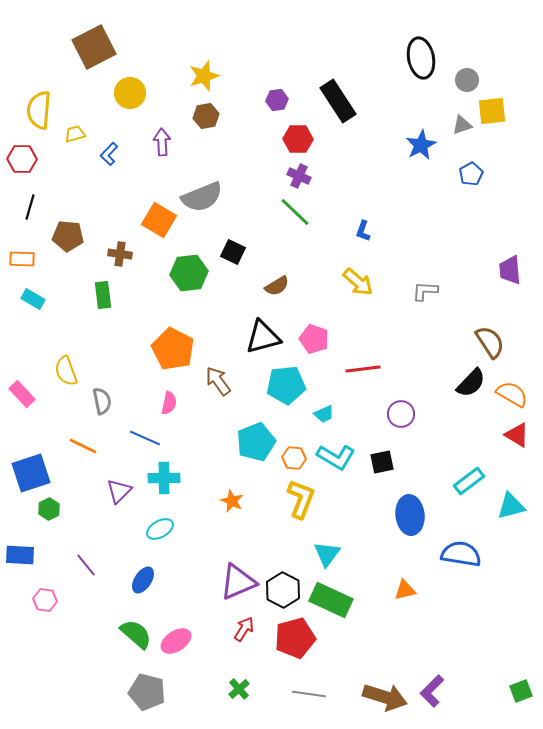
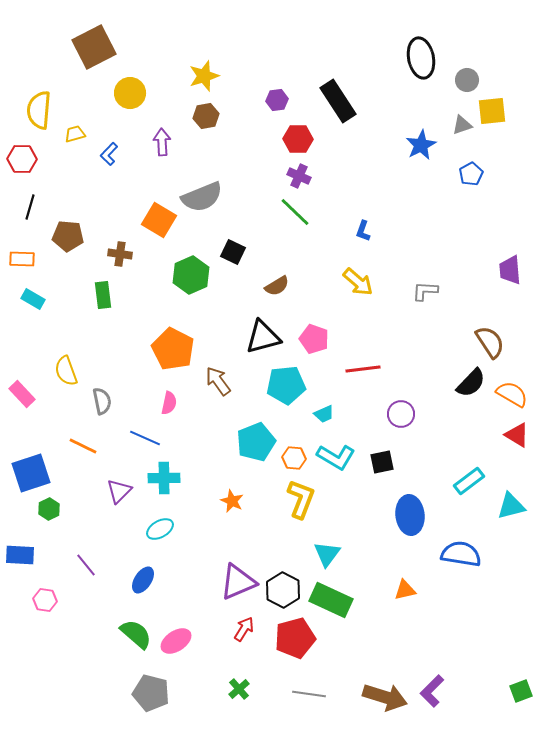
green hexagon at (189, 273): moved 2 px right, 2 px down; rotated 18 degrees counterclockwise
gray pentagon at (147, 692): moved 4 px right, 1 px down
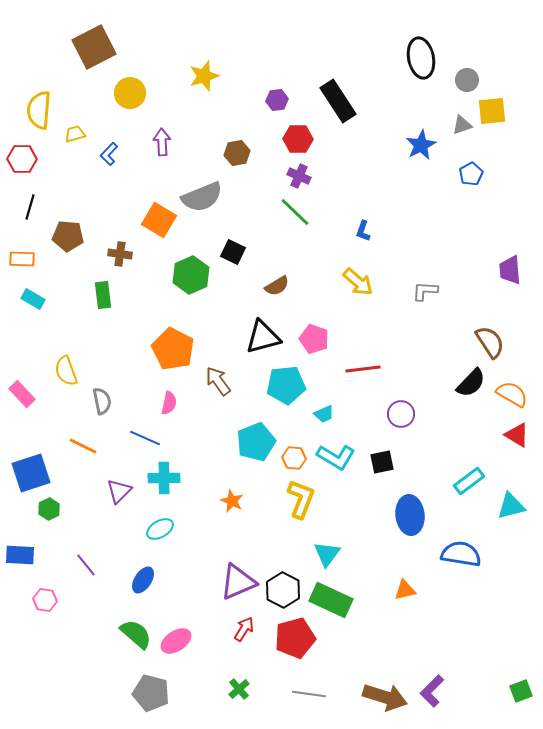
brown hexagon at (206, 116): moved 31 px right, 37 px down
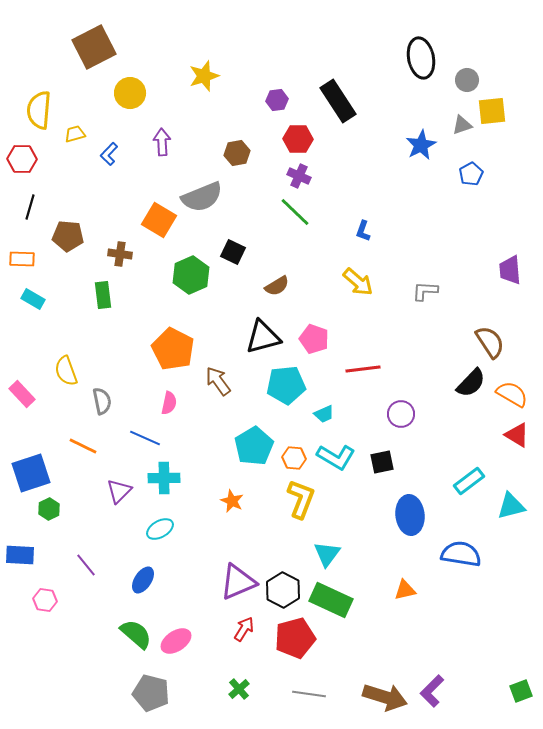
cyan pentagon at (256, 442): moved 2 px left, 4 px down; rotated 9 degrees counterclockwise
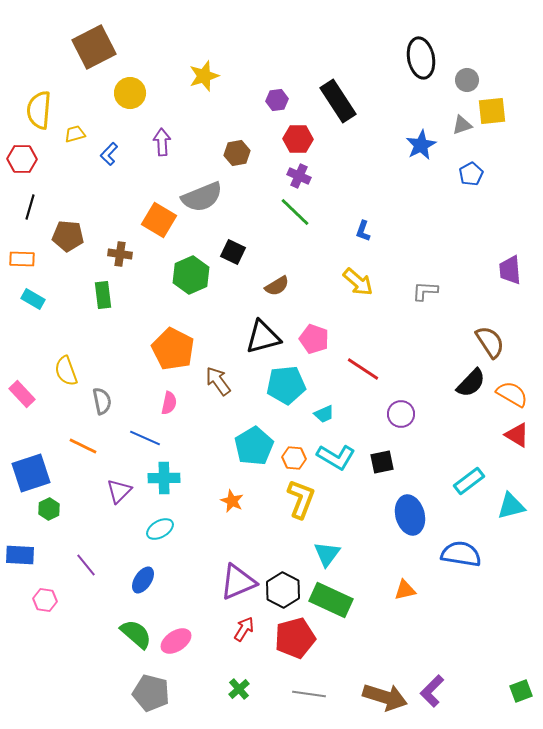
red line at (363, 369): rotated 40 degrees clockwise
blue ellipse at (410, 515): rotated 9 degrees counterclockwise
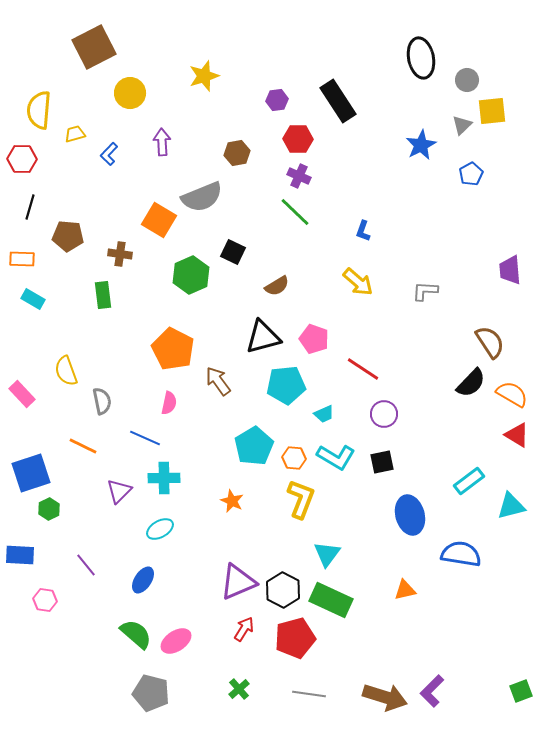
gray triangle at (462, 125): rotated 25 degrees counterclockwise
purple circle at (401, 414): moved 17 px left
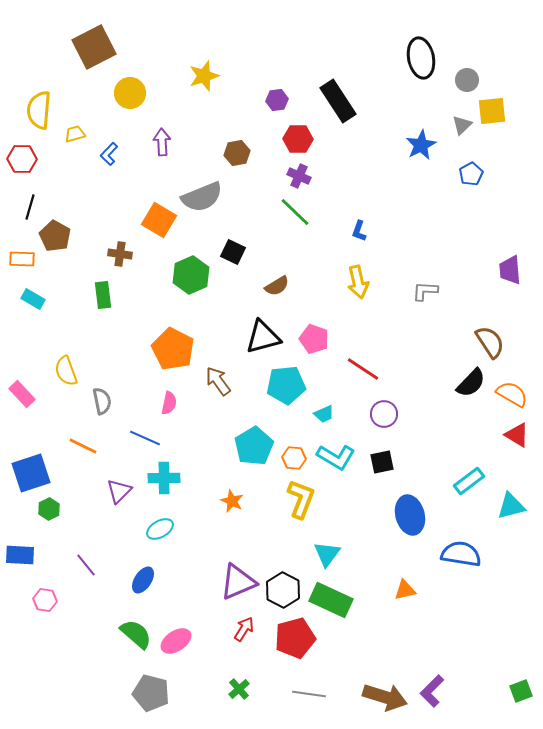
blue L-shape at (363, 231): moved 4 px left
brown pentagon at (68, 236): moved 13 px left; rotated 24 degrees clockwise
yellow arrow at (358, 282): rotated 36 degrees clockwise
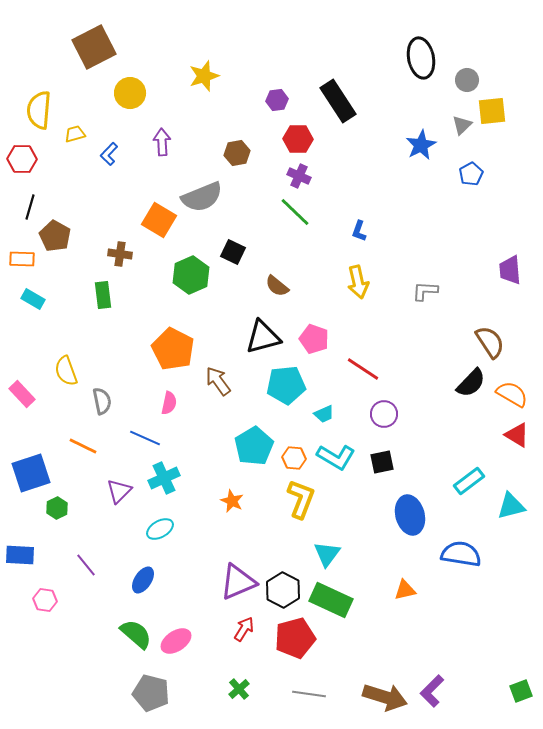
brown semicircle at (277, 286): rotated 70 degrees clockwise
cyan cross at (164, 478): rotated 24 degrees counterclockwise
green hexagon at (49, 509): moved 8 px right, 1 px up
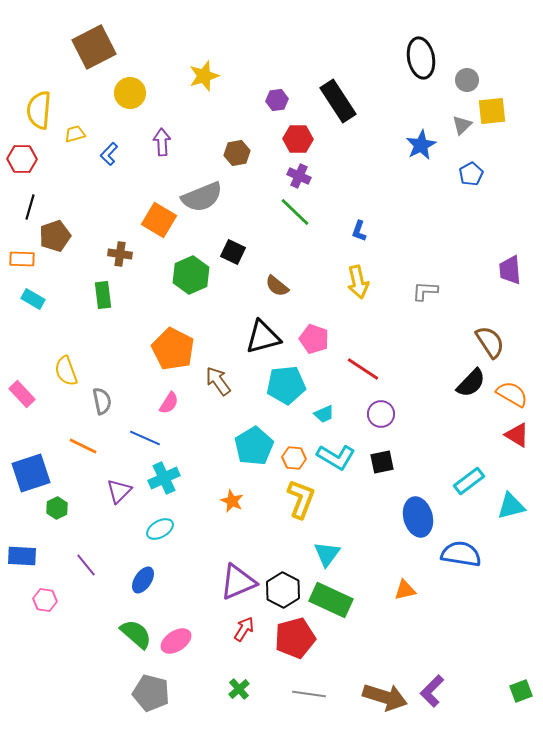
brown pentagon at (55, 236): rotated 24 degrees clockwise
pink semicircle at (169, 403): rotated 20 degrees clockwise
purple circle at (384, 414): moved 3 px left
blue ellipse at (410, 515): moved 8 px right, 2 px down
blue rectangle at (20, 555): moved 2 px right, 1 px down
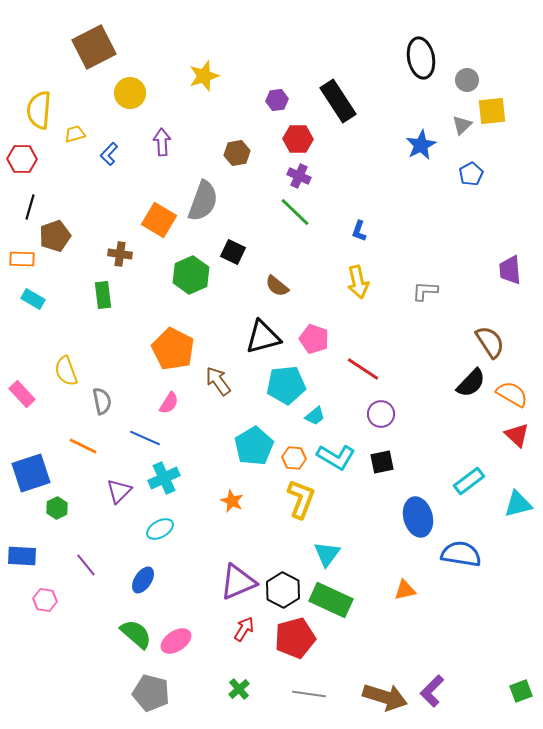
gray semicircle at (202, 197): moved 1 px right, 4 px down; rotated 48 degrees counterclockwise
cyan trapezoid at (324, 414): moved 9 px left, 2 px down; rotated 15 degrees counterclockwise
red triangle at (517, 435): rotated 12 degrees clockwise
cyan triangle at (511, 506): moved 7 px right, 2 px up
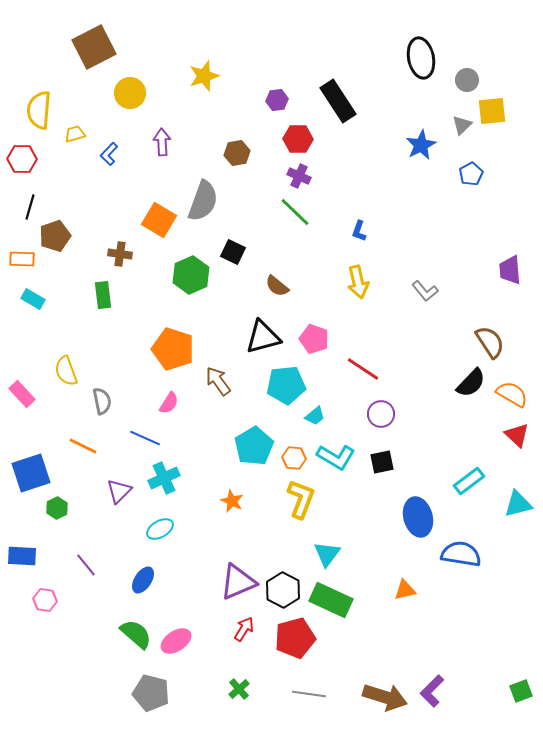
gray L-shape at (425, 291): rotated 132 degrees counterclockwise
orange pentagon at (173, 349): rotated 9 degrees counterclockwise
